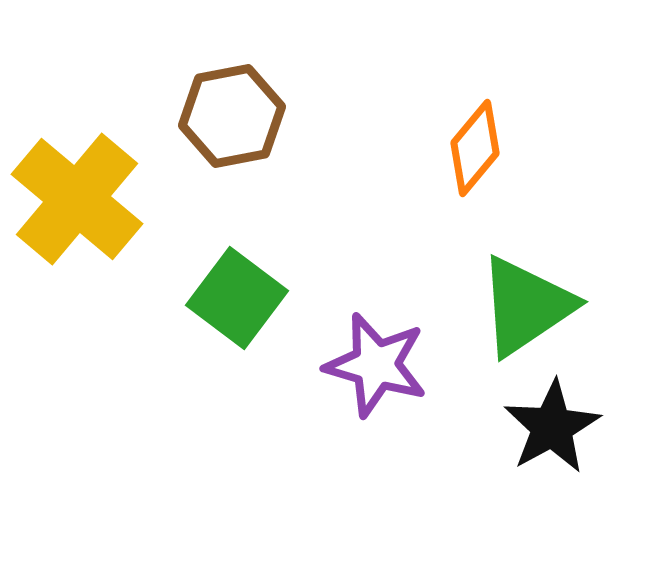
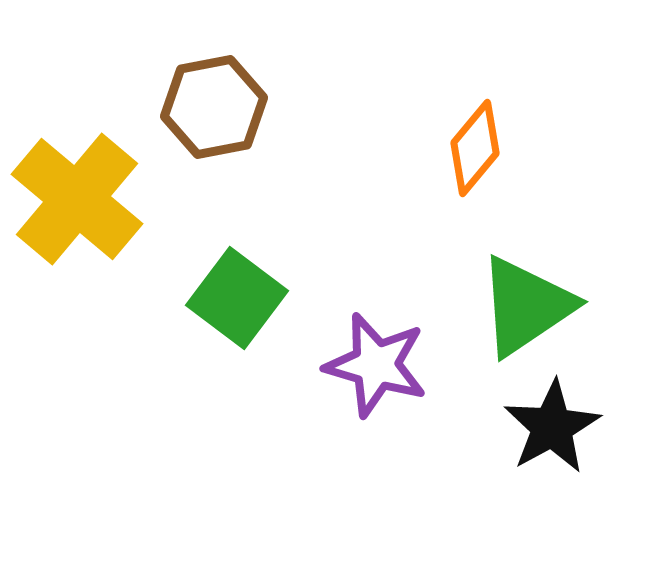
brown hexagon: moved 18 px left, 9 px up
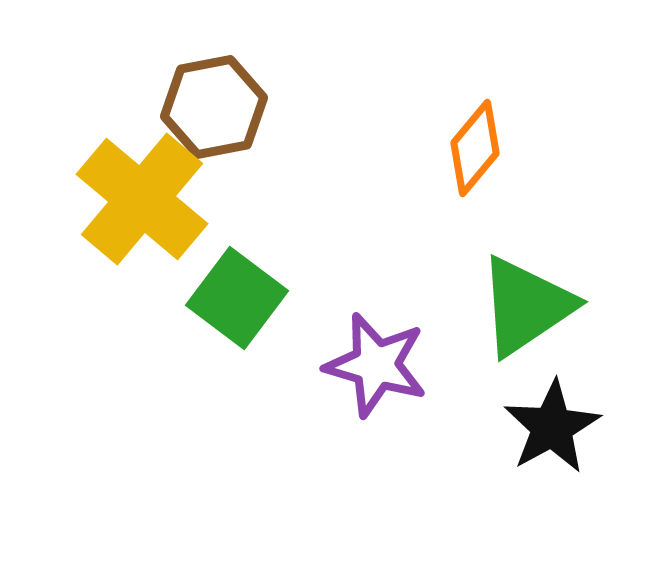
yellow cross: moved 65 px right
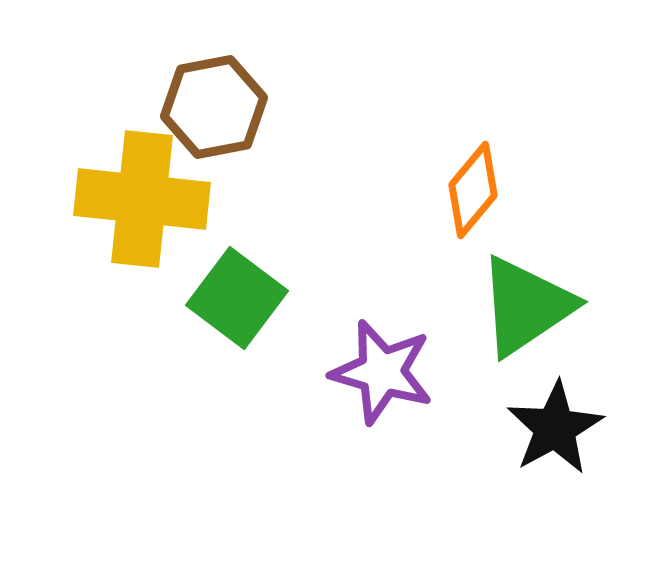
orange diamond: moved 2 px left, 42 px down
yellow cross: rotated 34 degrees counterclockwise
purple star: moved 6 px right, 7 px down
black star: moved 3 px right, 1 px down
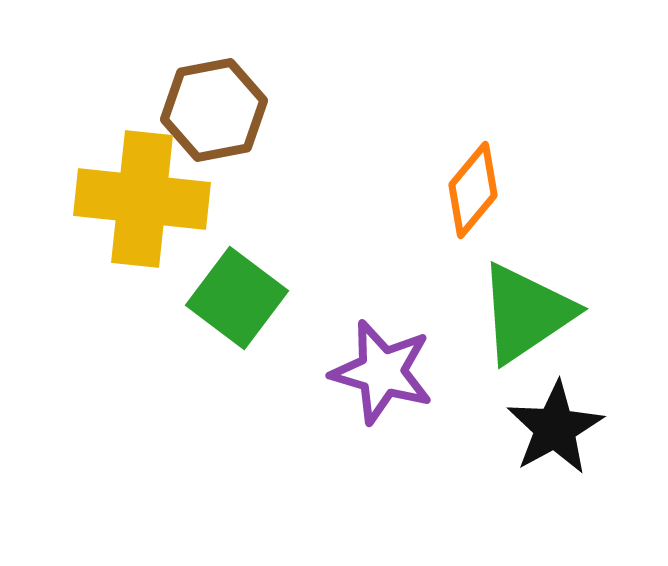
brown hexagon: moved 3 px down
green triangle: moved 7 px down
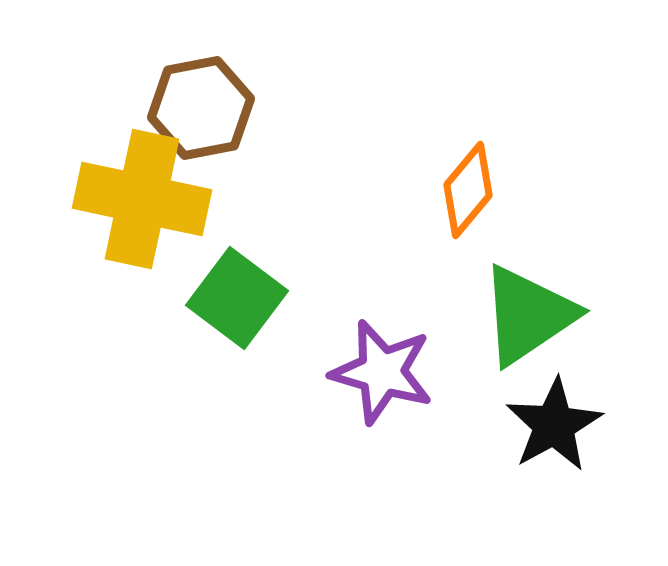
brown hexagon: moved 13 px left, 2 px up
orange diamond: moved 5 px left
yellow cross: rotated 6 degrees clockwise
green triangle: moved 2 px right, 2 px down
black star: moved 1 px left, 3 px up
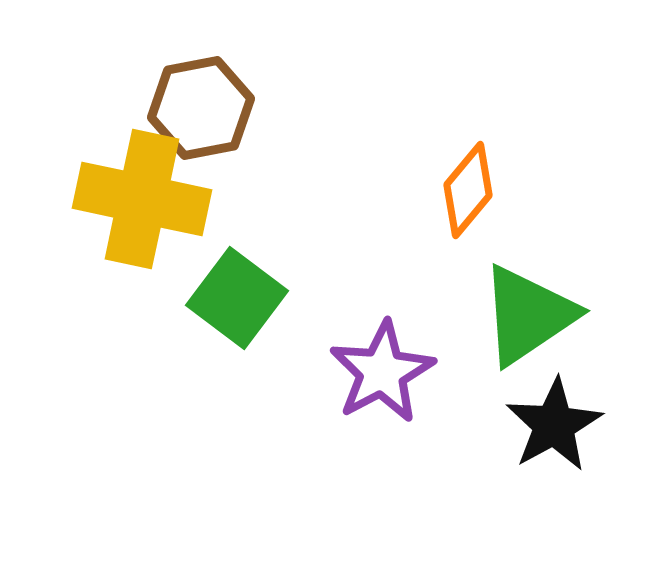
purple star: rotated 28 degrees clockwise
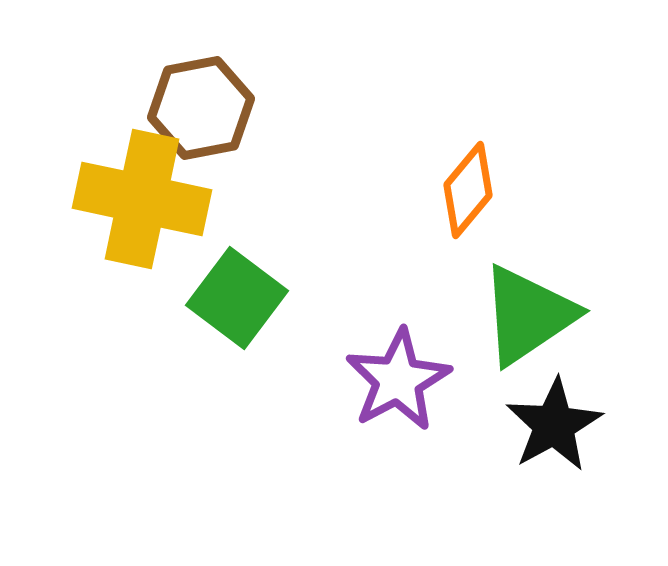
purple star: moved 16 px right, 8 px down
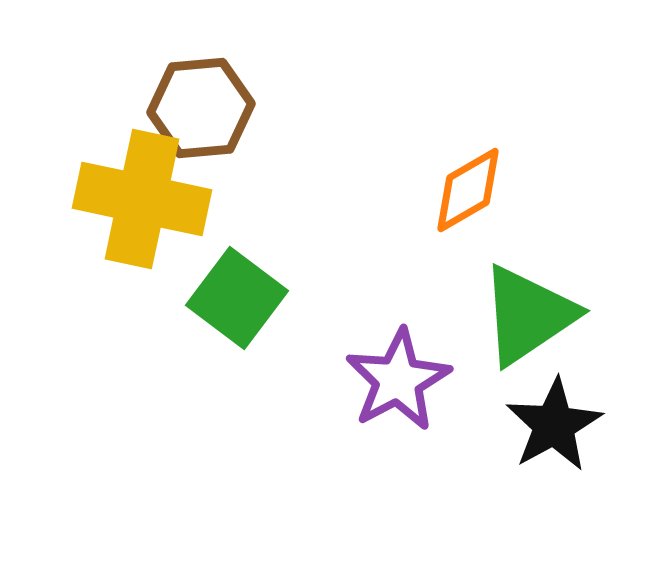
brown hexagon: rotated 6 degrees clockwise
orange diamond: rotated 20 degrees clockwise
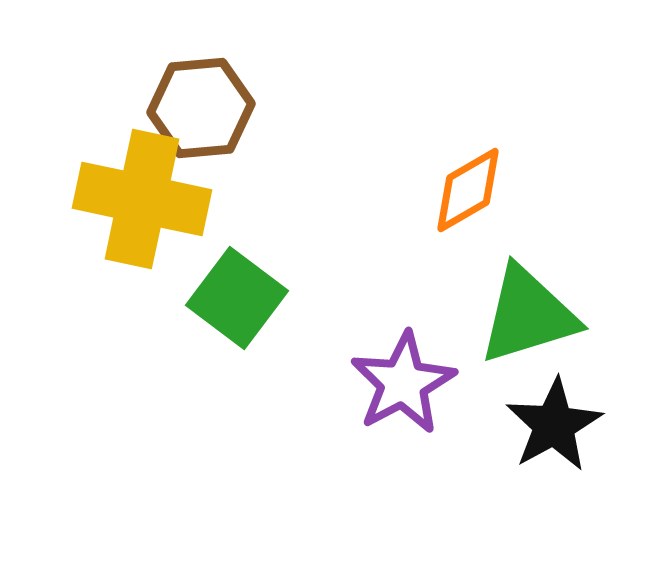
green triangle: rotated 17 degrees clockwise
purple star: moved 5 px right, 3 px down
